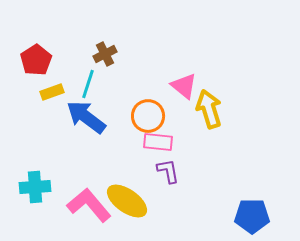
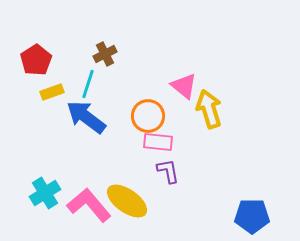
cyan cross: moved 10 px right, 6 px down; rotated 28 degrees counterclockwise
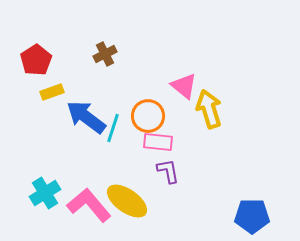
cyan line: moved 25 px right, 44 px down
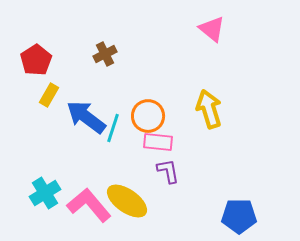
pink triangle: moved 28 px right, 57 px up
yellow rectangle: moved 3 px left, 3 px down; rotated 40 degrees counterclockwise
blue pentagon: moved 13 px left
